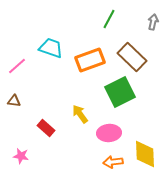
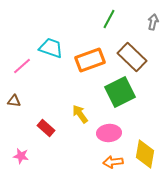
pink line: moved 5 px right
yellow diamond: rotated 12 degrees clockwise
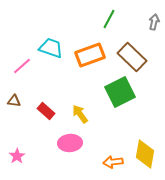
gray arrow: moved 1 px right
orange rectangle: moved 5 px up
red rectangle: moved 17 px up
pink ellipse: moved 39 px left, 10 px down
pink star: moved 4 px left; rotated 28 degrees clockwise
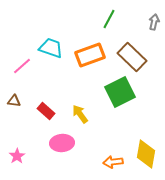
pink ellipse: moved 8 px left
yellow diamond: moved 1 px right
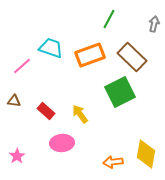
gray arrow: moved 2 px down
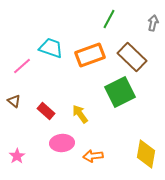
gray arrow: moved 1 px left, 1 px up
brown triangle: rotated 32 degrees clockwise
orange arrow: moved 20 px left, 6 px up
